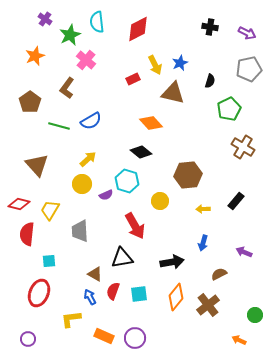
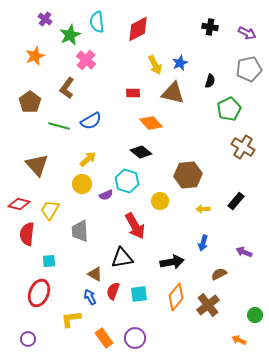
red rectangle at (133, 79): moved 14 px down; rotated 24 degrees clockwise
orange rectangle at (104, 336): moved 2 px down; rotated 30 degrees clockwise
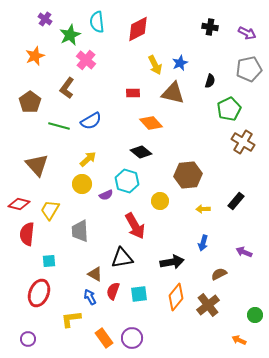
brown cross at (243, 147): moved 5 px up
purple circle at (135, 338): moved 3 px left
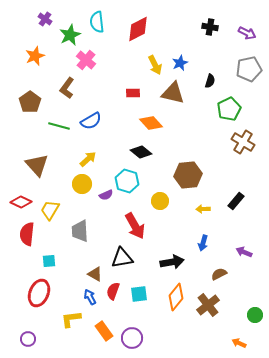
red diamond at (19, 204): moved 2 px right, 2 px up; rotated 10 degrees clockwise
orange rectangle at (104, 338): moved 7 px up
orange arrow at (239, 340): moved 3 px down
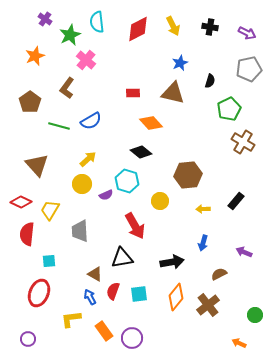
yellow arrow at (155, 65): moved 18 px right, 39 px up
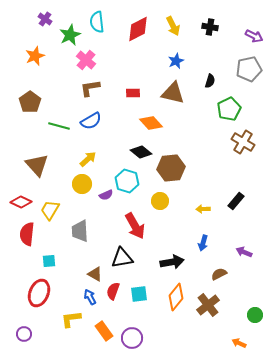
purple arrow at (247, 33): moved 7 px right, 3 px down
blue star at (180, 63): moved 4 px left, 2 px up
brown L-shape at (67, 88): moved 23 px right; rotated 45 degrees clockwise
brown hexagon at (188, 175): moved 17 px left, 7 px up
purple circle at (28, 339): moved 4 px left, 5 px up
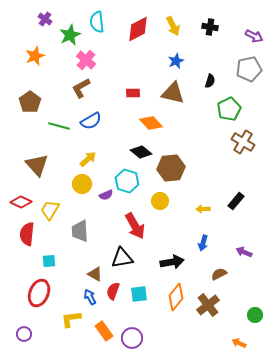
brown L-shape at (90, 88): moved 9 px left; rotated 20 degrees counterclockwise
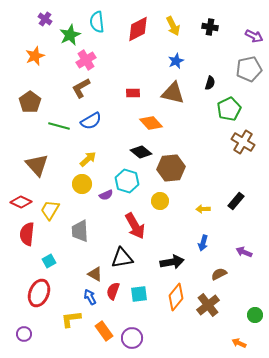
pink cross at (86, 60): rotated 18 degrees clockwise
black semicircle at (210, 81): moved 2 px down
cyan square at (49, 261): rotated 24 degrees counterclockwise
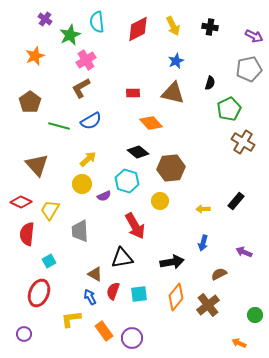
black diamond at (141, 152): moved 3 px left
purple semicircle at (106, 195): moved 2 px left, 1 px down
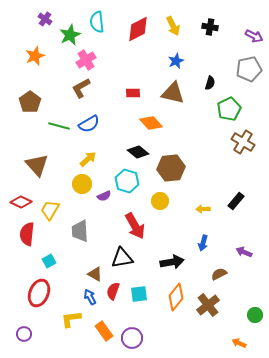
blue semicircle at (91, 121): moved 2 px left, 3 px down
